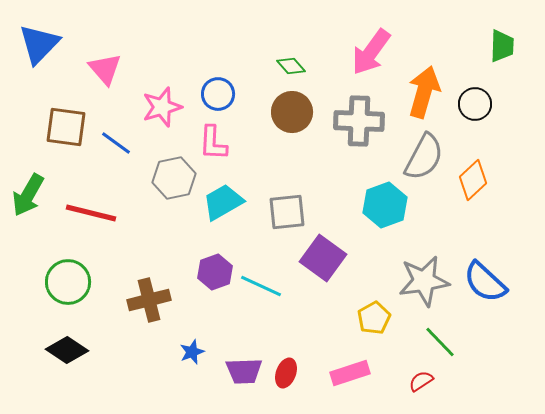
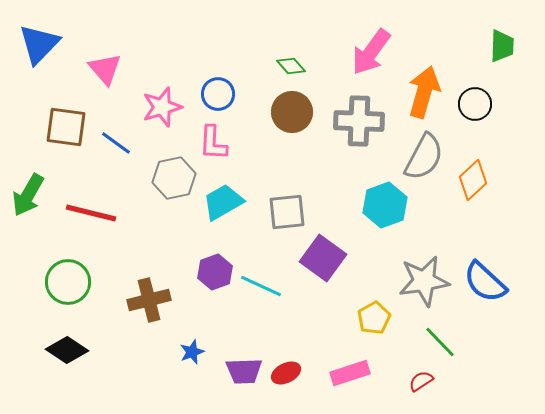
red ellipse: rotated 44 degrees clockwise
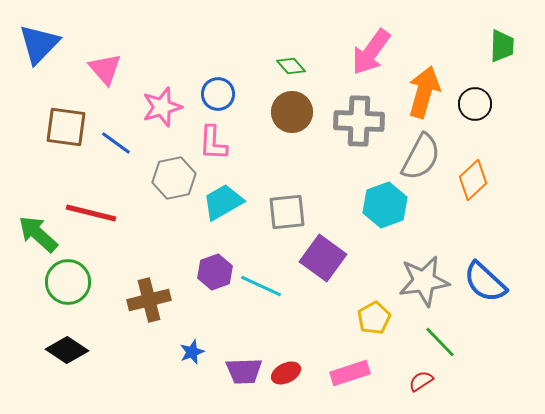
gray semicircle: moved 3 px left
green arrow: moved 10 px right, 39 px down; rotated 102 degrees clockwise
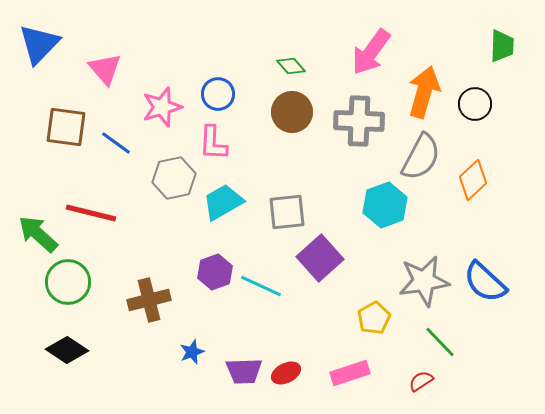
purple square: moved 3 px left; rotated 12 degrees clockwise
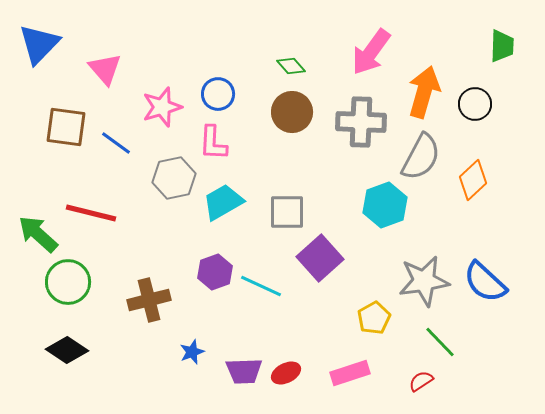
gray cross: moved 2 px right, 1 px down
gray square: rotated 6 degrees clockwise
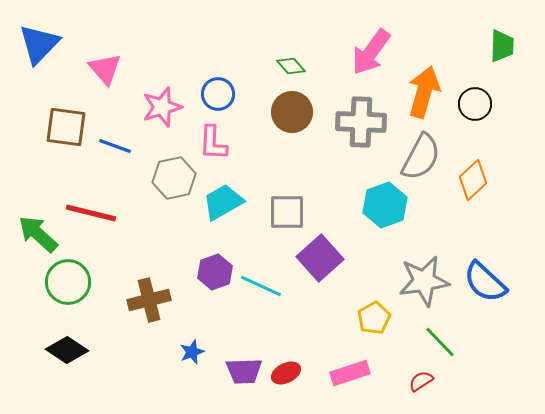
blue line: moved 1 px left, 3 px down; rotated 16 degrees counterclockwise
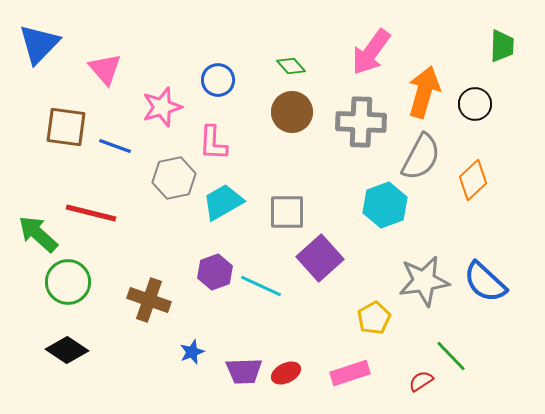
blue circle: moved 14 px up
brown cross: rotated 33 degrees clockwise
green line: moved 11 px right, 14 px down
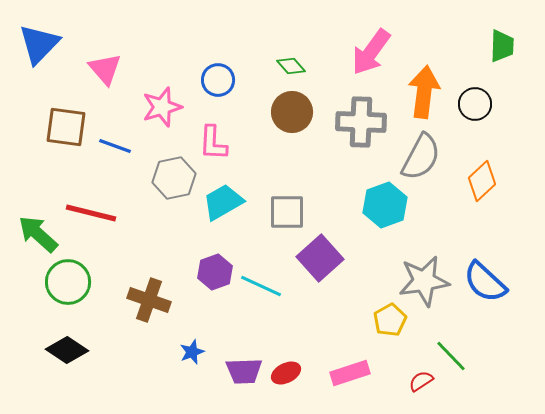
orange arrow: rotated 9 degrees counterclockwise
orange diamond: moved 9 px right, 1 px down
yellow pentagon: moved 16 px right, 2 px down
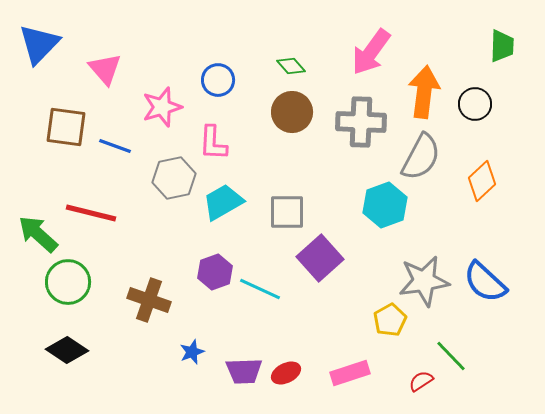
cyan line: moved 1 px left, 3 px down
